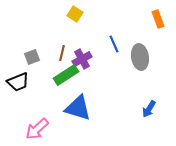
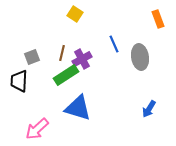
black trapezoid: moved 1 px right, 1 px up; rotated 115 degrees clockwise
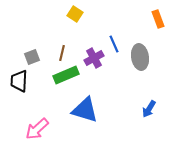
purple cross: moved 12 px right, 1 px up
green rectangle: rotated 10 degrees clockwise
blue triangle: moved 7 px right, 2 px down
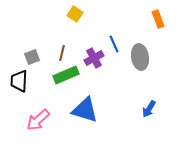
pink arrow: moved 1 px right, 9 px up
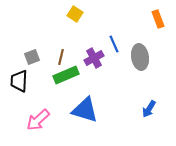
brown line: moved 1 px left, 4 px down
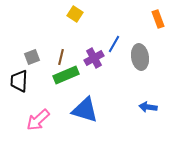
blue line: rotated 54 degrees clockwise
blue arrow: moved 1 px left, 2 px up; rotated 66 degrees clockwise
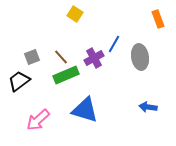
brown line: rotated 56 degrees counterclockwise
black trapezoid: rotated 50 degrees clockwise
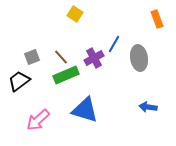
orange rectangle: moved 1 px left
gray ellipse: moved 1 px left, 1 px down
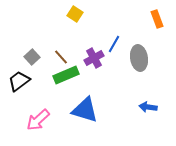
gray square: rotated 21 degrees counterclockwise
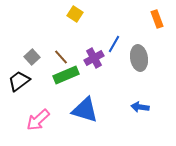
blue arrow: moved 8 px left
